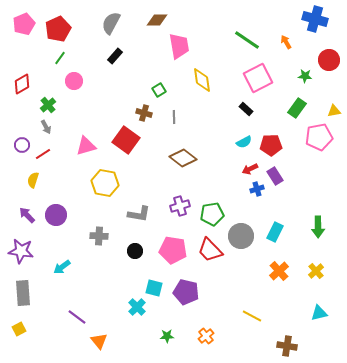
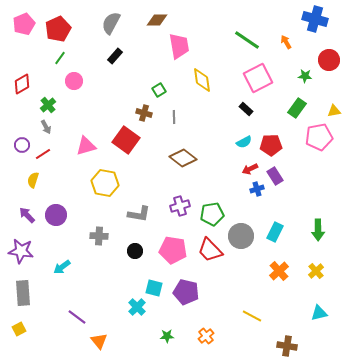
green arrow at (318, 227): moved 3 px down
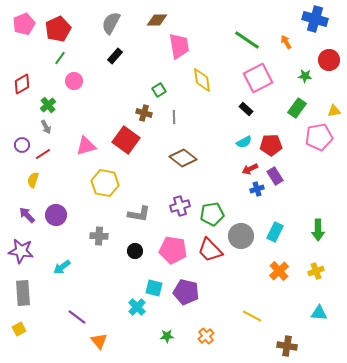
yellow cross at (316, 271): rotated 21 degrees clockwise
cyan triangle at (319, 313): rotated 18 degrees clockwise
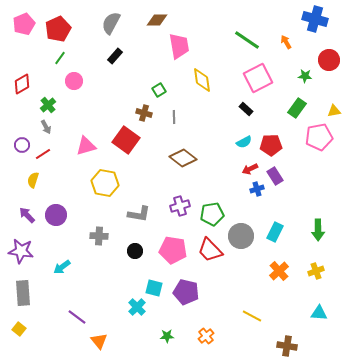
yellow square at (19, 329): rotated 24 degrees counterclockwise
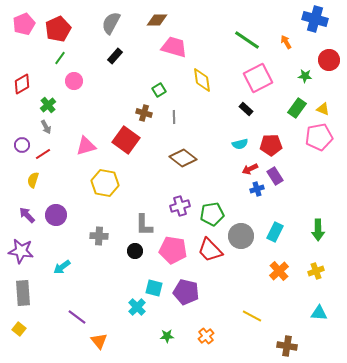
pink trapezoid at (179, 46): moved 5 px left, 1 px down; rotated 64 degrees counterclockwise
yellow triangle at (334, 111): moved 11 px left, 2 px up; rotated 32 degrees clockwise
cyan semicircle at (244, 142): moved 4 px left, 2 px down; rotated 14 degrees clockwise
gray L-shape at (139, 214): moved 5 px right, 11 px down; rotated 80 degrees clockwise
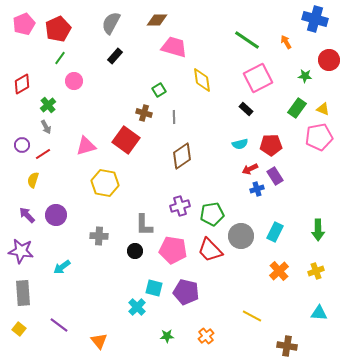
brown diamond at (183, 158): moved 1 px left, 2 px up; rotated 72 degrees counterclockwise
purple line at (77, 317): moved 18 px left, 8 px down
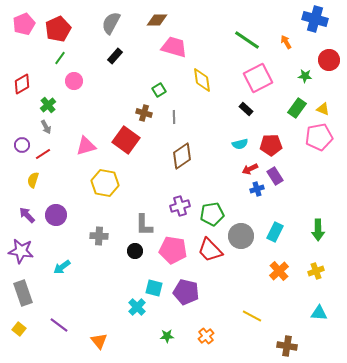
gray rectangle at (23, 293): rotated 15 degrees counterclockwise
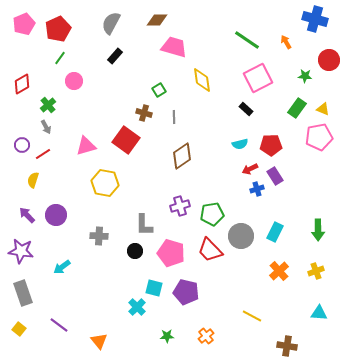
pink pentagon at (173, 250): moved 2 px left, 3 px down; rotated 8 degrees clockwise
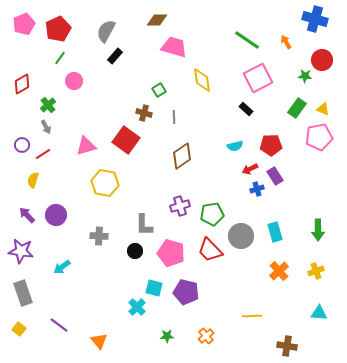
gray semicircle at (111, 23): moved 5 px left, 8 px down
red circle at (329, 60): moved 7 px left
cyan semicircle at (240, 144): moved 5 px left, 2 px down
cyan rectangle at (275, 232): rotated 42 degrees counterclockwise
yellow line at (252, 316): rotated 30 degrees counterclockwise
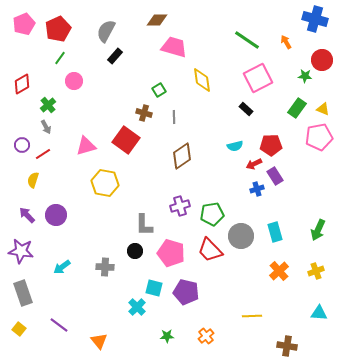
red arrow at (250, 169): moved 4 px right, 5 px up
green arrow at (318, 230): rotated 25 degrees clockwise
gray cross at (99, 236): moved 6 px right, 31 px down
